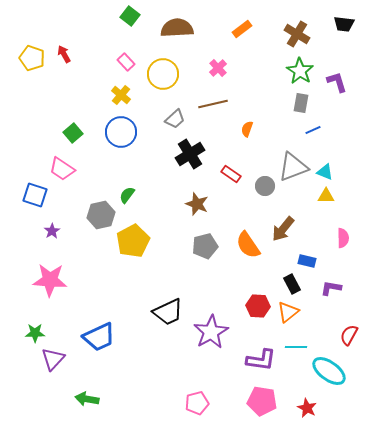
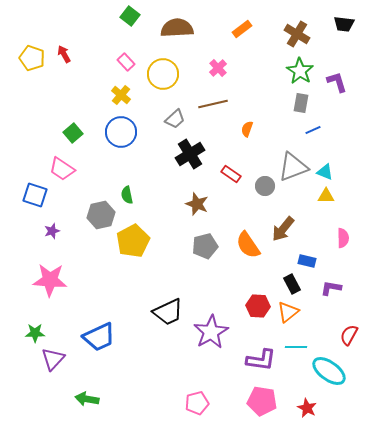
green semicircle at (127, 195): rotated 48 degrees counterclockwise
purple star at (52, 231): rotated 14 degrees clockwise
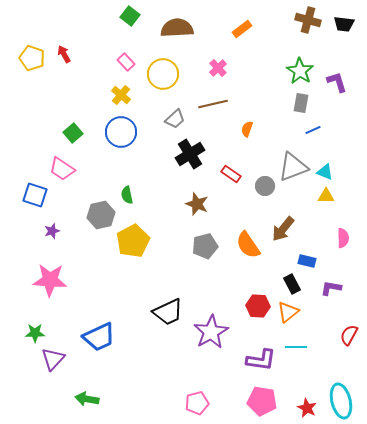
brown cross at (297, 34): moved 11 px right, 14 px up; rotated 15 degrees counterclockwise
cyan ellipse at (329, 371): moved 12 px right, 30 px down; rotated 40 degrees clockwise
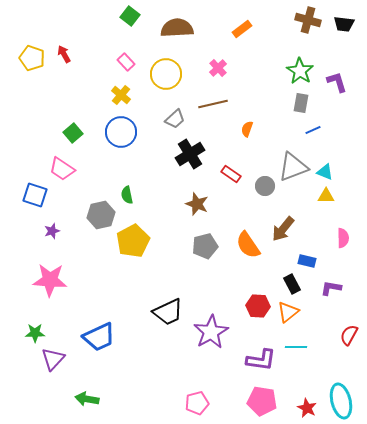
yellow circle at (163, 74): moved 3 px right
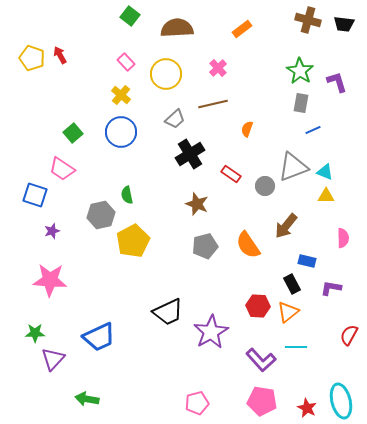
red arrow at (64, 54): moved 4 px left, 1 px down
brown arrow at (283, 229): moved 3 px right, 3 px up
purple L-shape at (261, 360): rotated 40 degrees clockwise
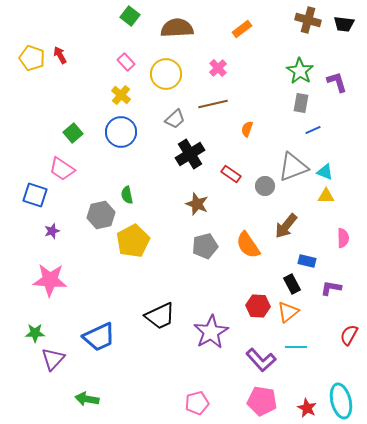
black trapezoid at (168, 312): moved 8 px left, 4 px down
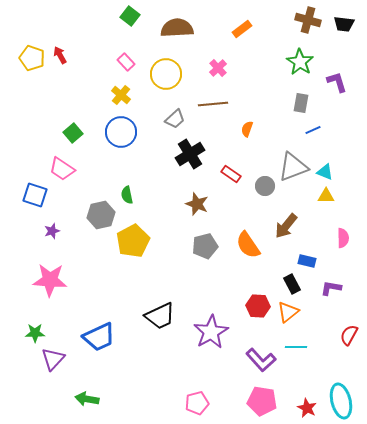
green star at (300, 71): moved 9 px up
brown line at (213, 104): rotated 8 degrees clockwise
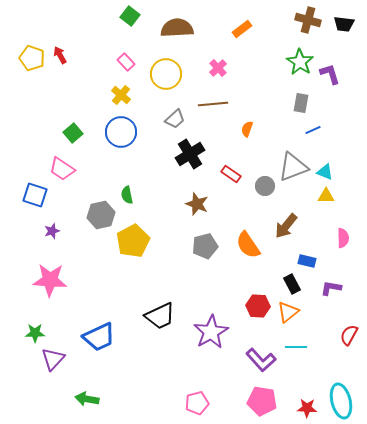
purple L-shape at (337, 82): moved 7 px left, 8 px up
red star at (307, 408): rotated 24 degrees counterclockwise
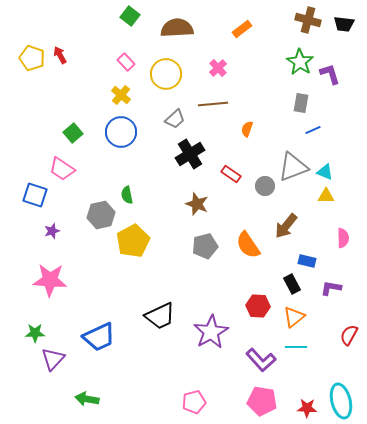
orange triangle at (288, 312): moved 6 px right, 5 px down
pink pentagon at (197, 403): moved 3 px left, 1 px up
